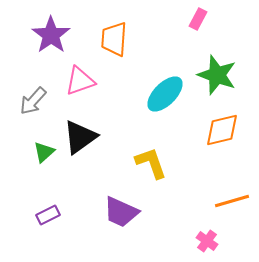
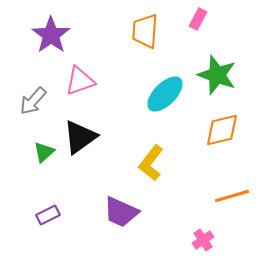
orange trapezoid: moved 31 px right, 8 px up
yellow L-shape: rotated 123 degrees counterclockwise
orange line: moved 5 px up
pink cross: moved 4 px left, 1 px up; rotated 20 degrees clockwise
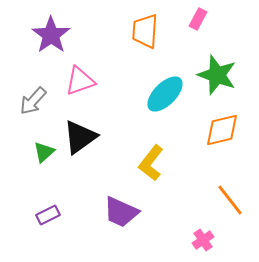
orange line: moved 2 px left, 4 px down; rotated 68 degrees clockwise
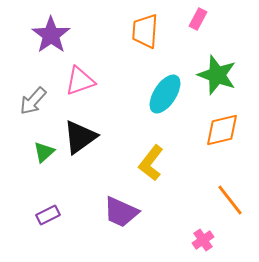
cyan ellipse: rotated 12 degrees counterclockwise
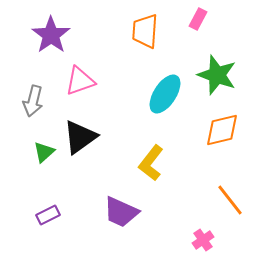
gray arrow: rotated 28 degrees counterclockwise
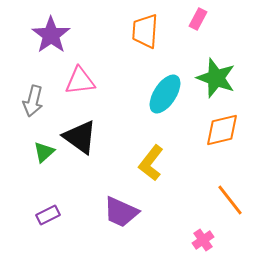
green star: moved 1 px left, 3 px down
pink triangle: rotated 12 degrees clockwise
black triangle: rotated 48 degrees counterclockwise
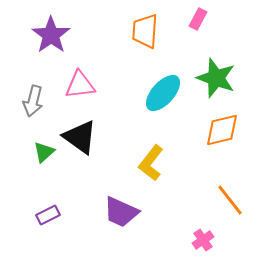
pink triangle: moved 4 px down
cyan ellipse: moved 2 px left, 1 px up; rotated 9 degrees clockwise
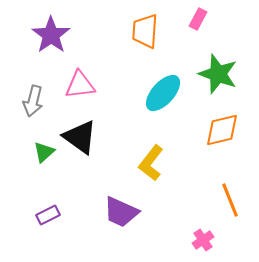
green star: moved 2 px right, 4 px up
orange line: rotated 16 degrees clockwise
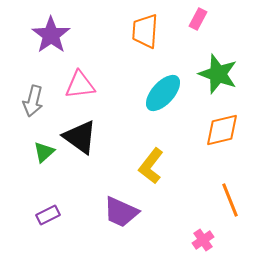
yellow L-shape: moved 3 px down
